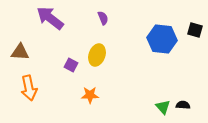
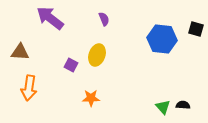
purple semicircle: moved 1 px right, 1 px down
black square: moved 1 px right, 1 px up
orange arrow: rotated 20 degrees clockwise
orange star: moved 1 px right, 3 px down
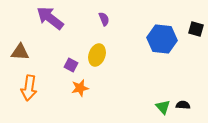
orange star: moved 11 px left, 10 px up; rotated 12 degrees counterclockwise
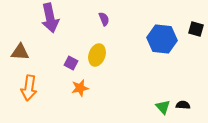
purple arrow: rotated 140 degrees counterclockwise
purple square: moved 2 px up
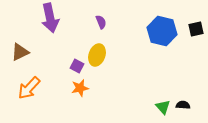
purple semicircle: moved 3 px left, 3 px down
black square: rotated 28 degrees counterclockwise
blue hexagon: moved 8 px up; rotated 8 degrees clockwise
brown triangle: rotated 30 degrees counterclockwise
purple square: moved 6 px right, 3 px down
orange arrow: rotated 35 degrees clockwise
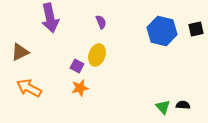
orange arrow: rotated 75 degrees clockwise
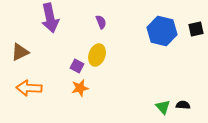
orange arrow: rotated 25 degrees counterclockwise
